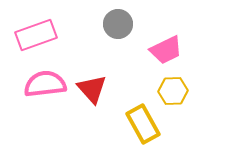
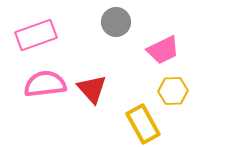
gray circle: moved 2 px left, 2 px up
pink trapezoid: moved 3 px left
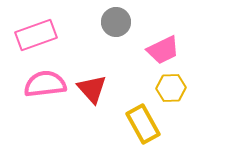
yellow hexagon: moved 2 px left, 3 px up
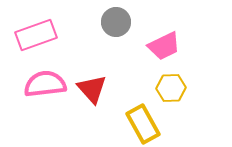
pink trapezoid: moved 1 px right, 4 px up
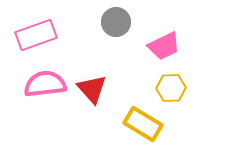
yellow rectangle: rotated 30 degrees counterclockwise
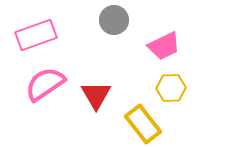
gray circle: moved 2 px left, 2 px up
pink semicircle: rotated 27 degrees counterclockwise
red triangle: moved 4 px right, 6 px down; rotated 12 degrees clockwise
yellow rectangle: rotated 21 degrees clockwise
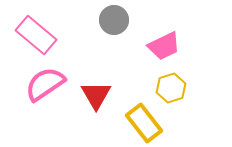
pink rectangle: rotated 60 degrees clockwise
yellow hexagon: rotated 16 degrees counterclockwise
yellow rectangle: moved 1 px right, 1 px up
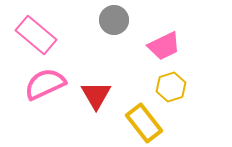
pink semicircle: rotated 9 degrees clockwise
yellow hexagon: moved 1 px up
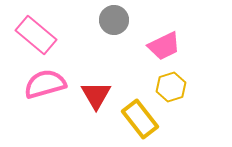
pink semicircle: rotated 9 degrees clockwise
yellow rectangle: moved 4 px left, 4 px up
